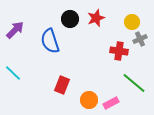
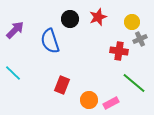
red star: moved 2 px right, 1 px up
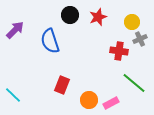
black circle: moved 4 px up
cyan line: moved 22 px down
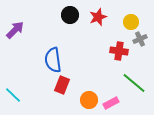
yellow circle: moved 1 px left
blue semicircle: moved 3 px right, 19 px down; rotated 10 degrees clockwise
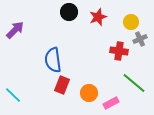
black circle: moved 1 px left, 3 px up
orange circle: moved 7 px up
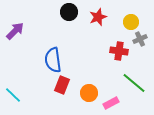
purple arrow: moved 1 px down
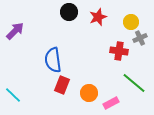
gray cross: moved 1 px up
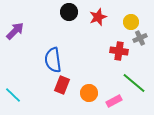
pink rectangle: moved 3 px right, 2 px up
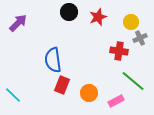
purple arrow: moved 3 px right, 8 px up
green line: moved 1 px left, 2 px up
pink rectangle: moved 2 px right
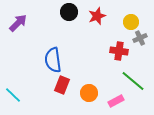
red star: moved 1 px left, 1 px up
